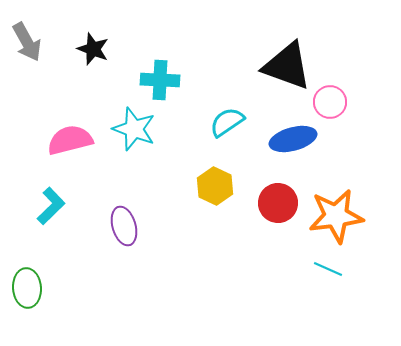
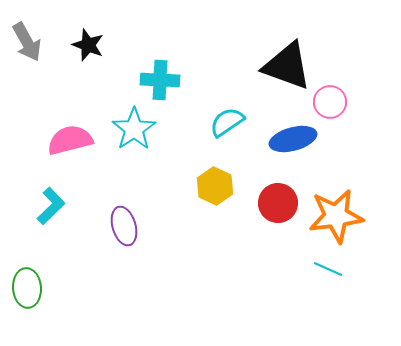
black star: moved 5 px left, 4 px up
cyan star: rotated 18 degrees clockwise
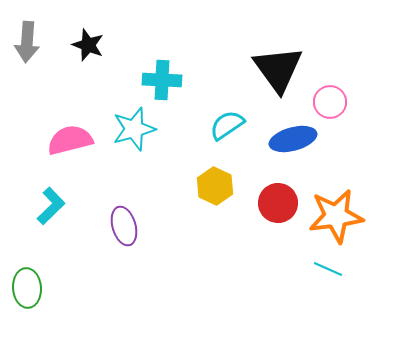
gray arrow: rotated 33 degrees clockwise
black triangle: moved 9 px left, 3 px down; rotated 34 degrees clockwise
cyan cross: moved 2 px right
cyan semicircle: moved 3 px down
cyan star: rotated 18 degrees clockwise
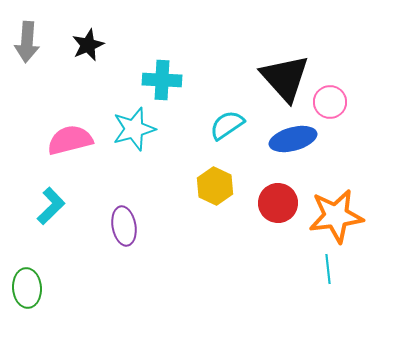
black star: rotated 28 degrees clockwise
black triangle: moved 7 px right, 9 px down; rotated 6 degrees counterclockwise
purple ellipse: rotated 6 degrees clockwise
cyan line: rotated 60 degrees clockwise
